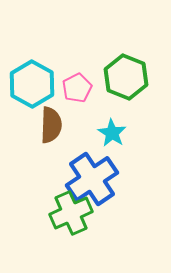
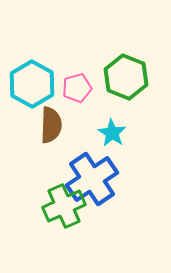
pink pentagon: rotated 12 degrees clockwise
green cross: moved 7 px left, 7 px up
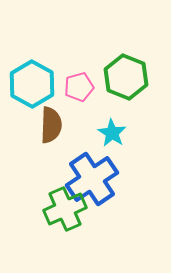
pink pentagon: moved 2 px right, 1 px up
green cross: moved 1 px right, 3 px down
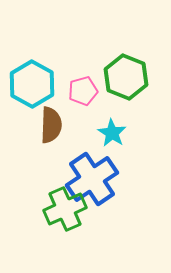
pink pentagon: moved 4 px right, 4 px down
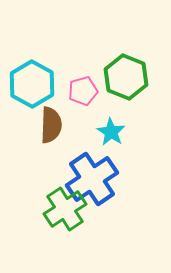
cyan star: moved 1 px left, 1 px up
green cross: rotated 9 degrees counterclockwise
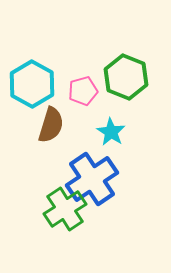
brown semicircle: rotated 15 degrees clockwise
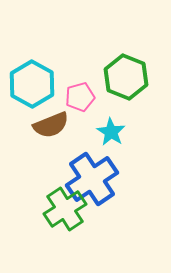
pink pentagon: moved 3 px left, 6 px down
brown semicircle: rotated 51 degrees clockwise
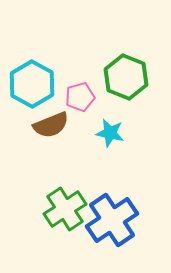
cyan star: moved 1 px left, 1 px down; rotated 20 degrees counterclockwise
blue cross: moved 20 px right, 41 px down
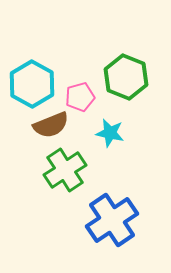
green cross: moved 39 px up
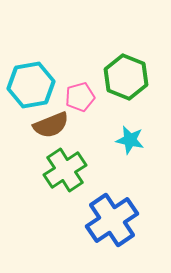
cyan hexagon: moved 1 px left, 1 px down; rotated 21 degrees clockwise
cyan star: moved 20 px right, 7 px down
